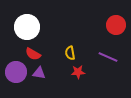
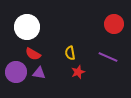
red circle: moved 2 px left, 1 px up
red star: rotated 16 degrees counterclockwise
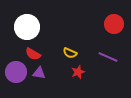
yellow semicircle: rotated 56 degrees counterclockwise
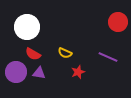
red circle: moved 4 px right, 2 px up
yellow semicircle: moved 5 px left
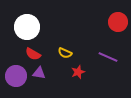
purple circle: moved 4 px down
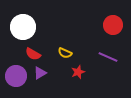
red circle: moved 5 px left, 3 px down
white circle: moved 4 px left
purple triangle: moved 1 px right; rotated 40 degrees counterclockwise
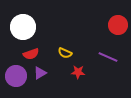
red circle: moved 5 px right
red semicircle: moved 2 px left; rotated 49 degrees counterclockwise
red star: rotated 24 degrees clockwise
